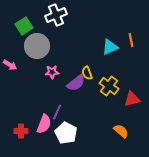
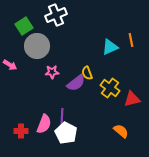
yellow cross: moved 1 px right, 2 px down
purple line: moved 5 px right, 4 px down; rotated 21 degrees counterclockwise
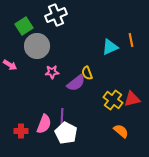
yellow cross: moved 3 px right, 12 px down
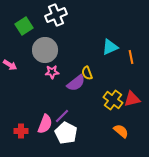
orange line: moved 17 px down
gray circle: moved 8 px right, 4 px down
purple line: rotated 42 degrees clockwise
pink semicircle: moved 1 px right
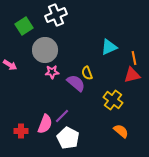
cyan triangle: moved 1 px left
orange line: moved 3 px right, 1 px down
purple semicircle: rotated 102 degrees counterclockwise
red triangle: moved 24 px up
white pentagon: moved 2 px right, 5 px down
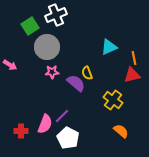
green square: moved 6 px right
gray circle: moved 2 px right, 3 px up
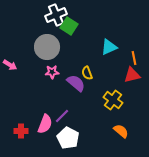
green square: moved 39 px right; rotated 24 degrees counterclockwise
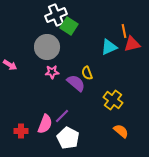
orange line: moved 10 px left, 27 px up
red triangle: moved 31 px up
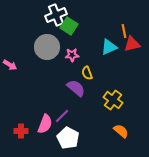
pink star: moved 20 px right, 17 px up
purple semicircle: moved 5 px down
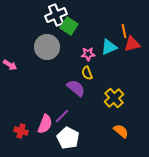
pink star: moved 16 px right, 1 px up
yellow cross: moved 1 px right, 2 px up; rotated 12 degrees clockwise
red cross: rotated 16 degrees clockwise
